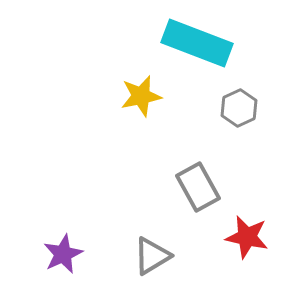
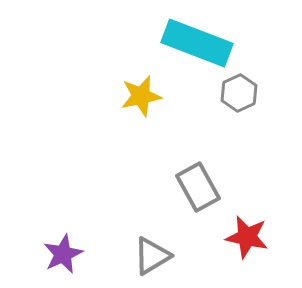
gray hexagon: moved 15 px up
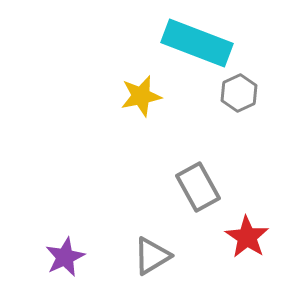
red star: rotated 21 degrees clockwise
purple star: moved 2 px right, 3 px down
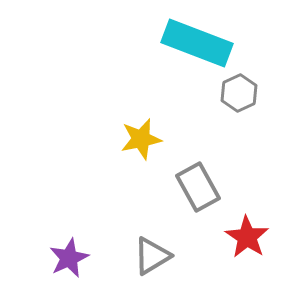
yellow star: moved 43 px down
purple star: moved 4 px right, 1 px down
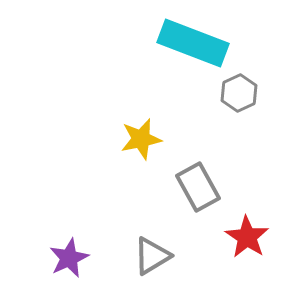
cyan rectangle: moved 4 px left
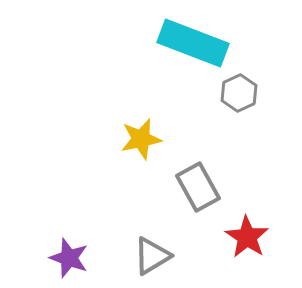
purple star: rotated 27 degrees counterclockwise
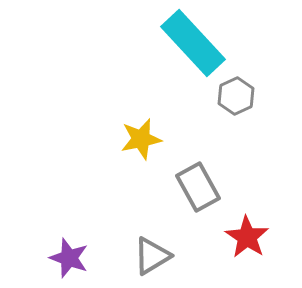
cyan rectangle: rotated 26 degrees clockwise
gray hexagon: moved 3 px left, 3 px down
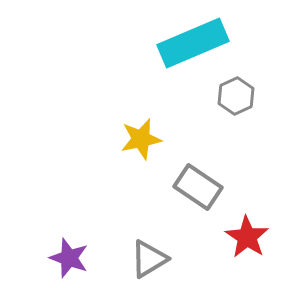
cyan rectangle: rotated 70 degrees counterclockwise
gray rectangle: rotated 27 degrees counterclockwise
gray triangle: moved 3 px left, 3 px down
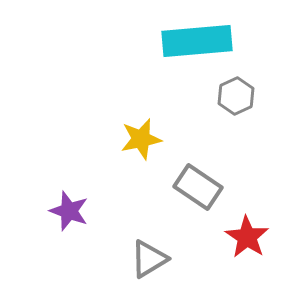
cyan rectangle: moved 4 px right, 2 px up; rotated 18 degrees clockwise
purple star: moved 47 px up
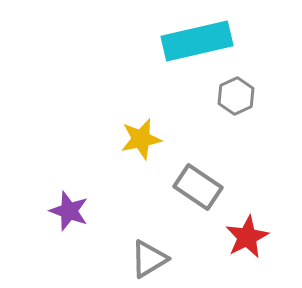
cyan rectangle: rotated 8 degrees counterclockwise
red star: rotated 12 degrees clockwise
